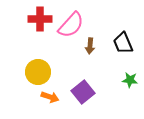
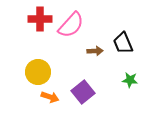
brown arrow: moved 5 px right, 5 px down; rotated 98 degrees counterclockwise
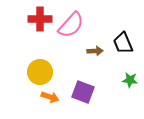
yellow circle: moved 2 px right
purple square: rotated 30 degrees counterclockwise
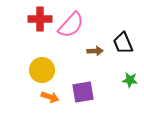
yellow circle: moved 2 px right, 2 px up
purple square: rotated 30 degrees counterclockwise
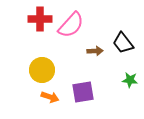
black trapezoid: rotated 15 degrees counterclockwise
